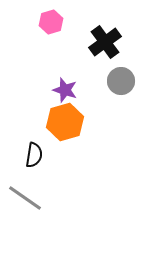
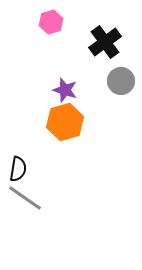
black semicircle: moved 16 px left, 14 px down
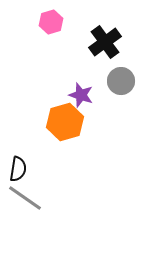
purple star: moved 16 px right, 5 px down
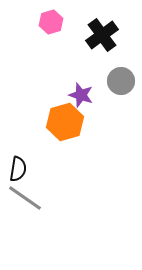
black cross: moved 3 px left, 7 px up
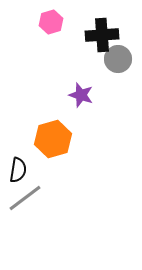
black cross: rotated 32 degrees clockwise
gray circle: moved 3 px left, 22 px up
orange hexagon: moved 12 px left, 17 px down
black semicircle: moved 1 px down
gray line: rotated 72 degrees counterclockwise
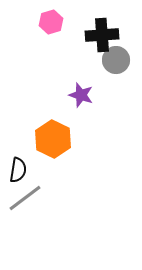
gray circle: moved 2 px left, 1 px down
orange hexagon: rotated 18 degrees counterclockwise
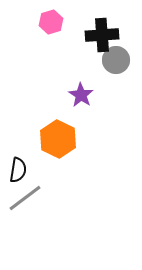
purple star: rotated 15 degrees clockwise
orange hexagon: moved 5 px right
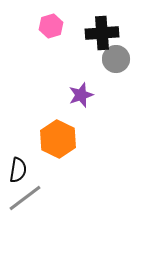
pink hexagon: moved 4 px down
black cross: moved 2 px up
gray circle: moved 1 px up
purple star: rotated 20 degrees clockwise
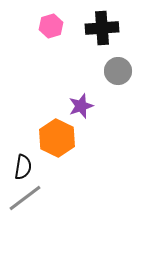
black cross: moved 5 px up
gray circle: moved 2 px right, 12 px down
purple star: moved 11 px down
orange hexagon: moved 1 px left, 1 px up
black semicircle: moved 5 px right, 3 px up
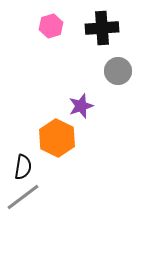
gray line: moved 2 px left, 1 px up
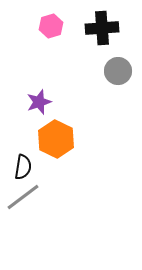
purple star: moved 42 px left, 4 px up
orange hexagon: moved 1 px left, 1 px down
